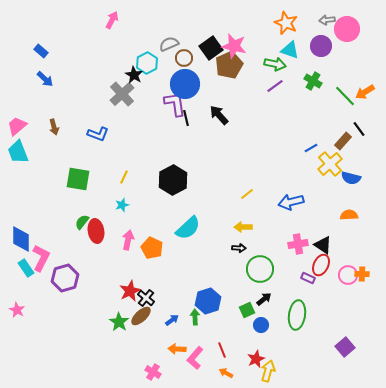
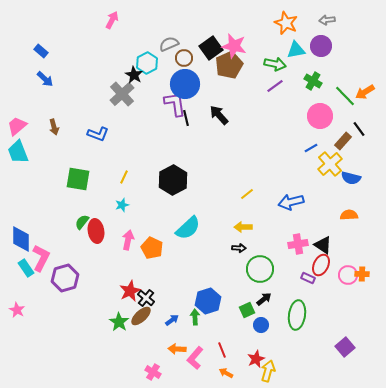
pink circle at (347, 29): moved 27 px left, 87 px down
cyan triangle at (290, 50): moved 6 px right; rotated 30 degrees counterclockwise
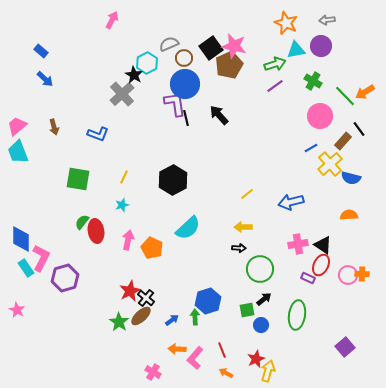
green arrow at (275, 64): rotated 30 degrees counterclockwise
green square at (247, 310): rotated 14 degrees clockwise
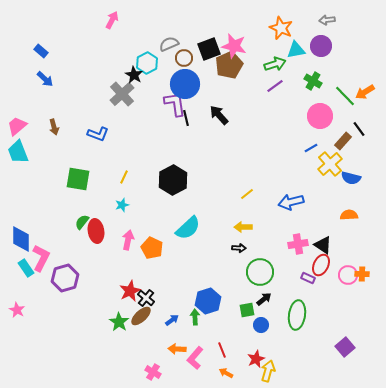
orange star at (286, 23): moved 5 px left, 5 px down
black square at (211, 48): moved 2 px left, 1 px down; rotated 15 degrees clockwise
green circle at (260, 269): moved 3 px down
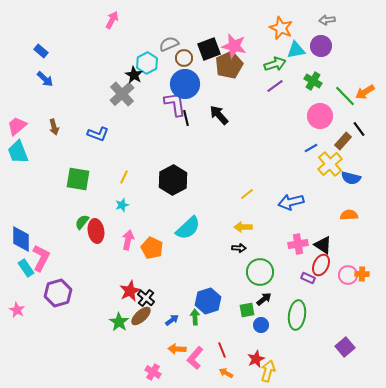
purple hexagon at (65, 278): moved 7 px left, 15 px down
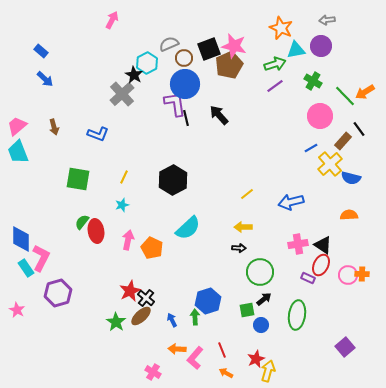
blue arrow at (172, 320): rotated 80 degrees counterclockwise
green star at (119, 322): moved 3 px left
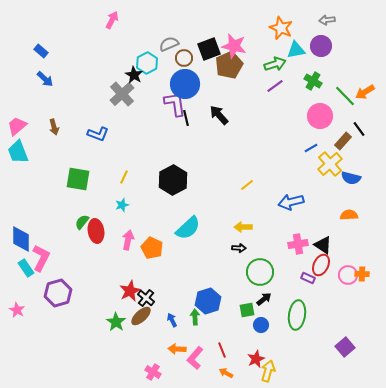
yellow line at (247, 194): moved 9 px up
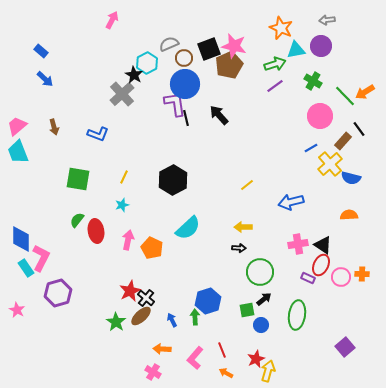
green semicircle at (82, 222): moved 5 px left, 2 px up
pink circle at (348, 275): moved 7 px left, 2 px down
orange arrow at (177, 349): moved 15 px left
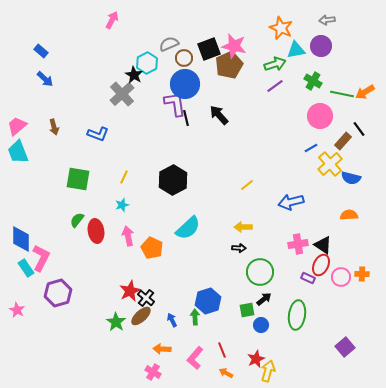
green line at (345, 96): moved 3 px left, 2 px up; rotated 35 degrees counterclockwise
pink arrow at (128, 240): moved 4 px up; rotated 24 degrees counterclockwise
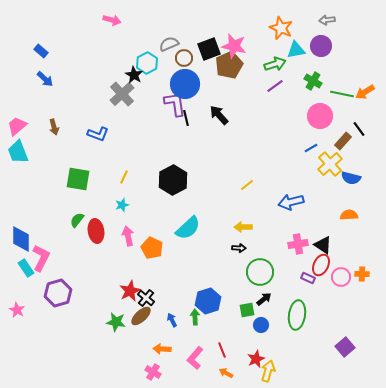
pink arrow at (112, 20): rotated 78 degrees clockwise
green star at (116, 322): rotated 24 degrees counterclockwise
